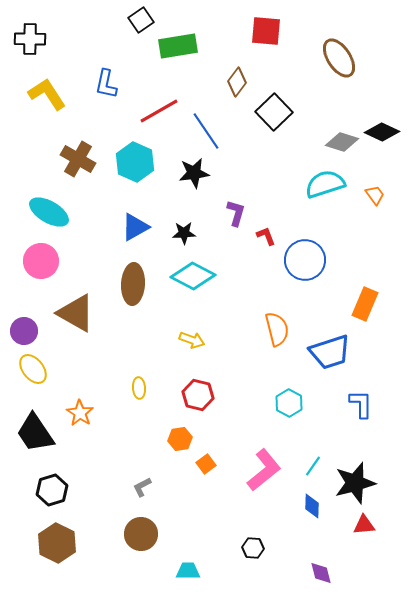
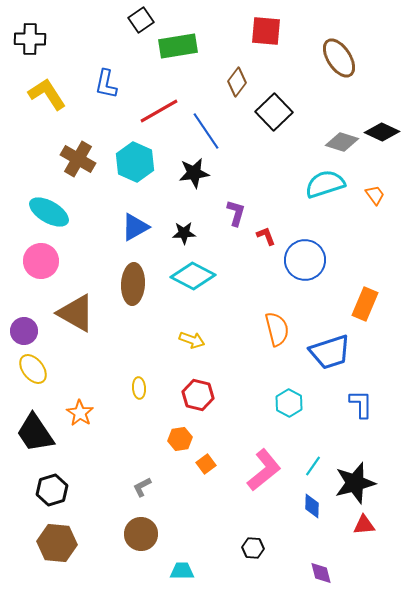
brown hexagon at (57, 543): rotated 21 degrees counterclockwise
cyan trapezoid at (188, 571): moved 6 px left
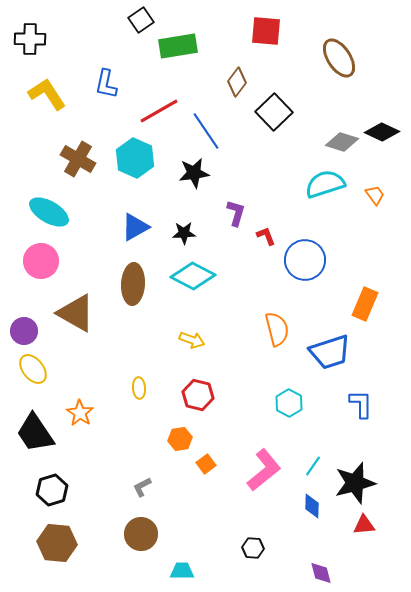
cyan hexagon at (135, 162): moved 4 px up
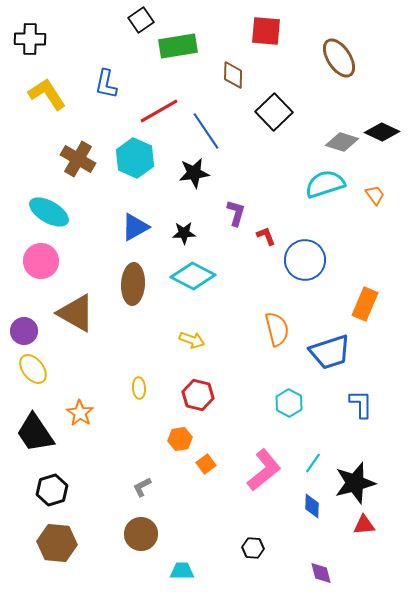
brown diamond at (237, 82): moved 4 px left, 7 px up; rotated 36 degrees counterclockwise
cyan line at (313, 466): moved 3 px up
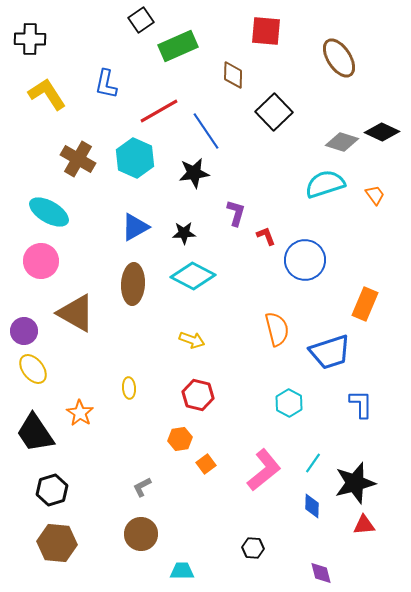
green rectangle at (178, 46): rotated 15 degrees counterclockwise
yellow ellipse at (139, 388): moved 10 px left
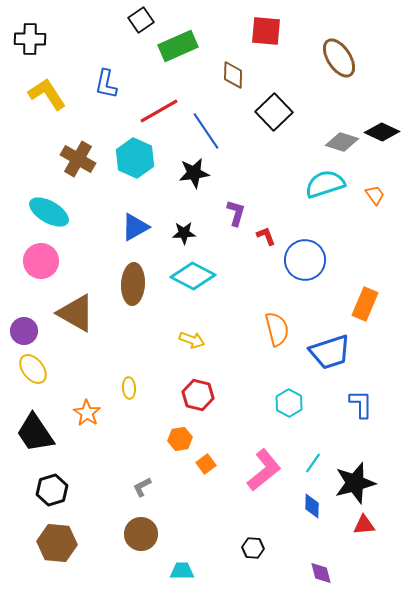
orange star at (80, 413): moved 7 px right
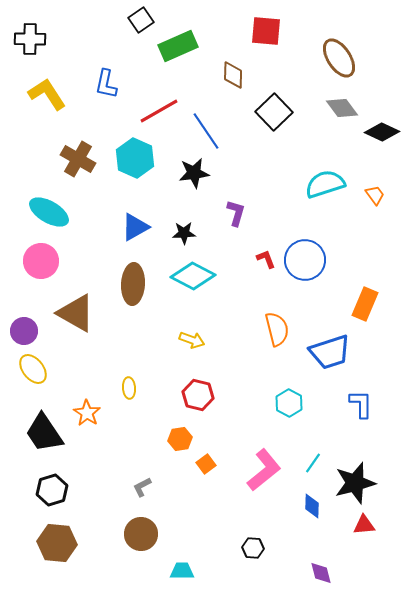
gray diamond at (342, 142): moved 34 px up; rotated 36 degrees clockwise
red L-shape at (266, 236): moved 23 px down
black trapezoid at (35, 433): moved 9 px right
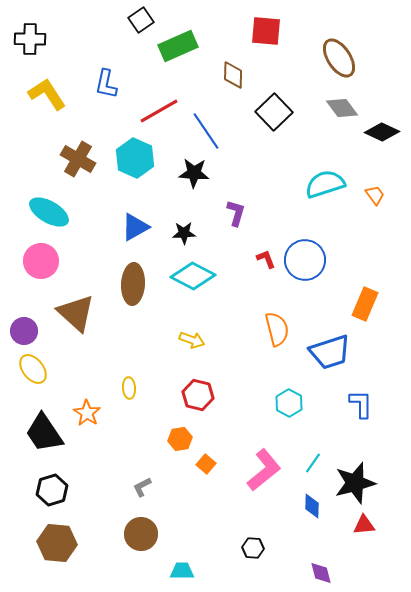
black star at (194, 173): rotated 12 degrees clockwise
brown triangle at (76, 313): rotated 12 degrees clockwise
orange square at (206, 464): rotated 12 degrees counterclockwise
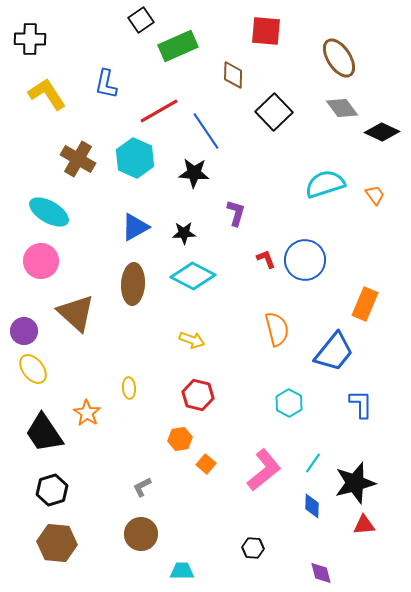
blue trapezoid at (330, 352): moved 4 px right; rotated 33 degrees counterclockwise
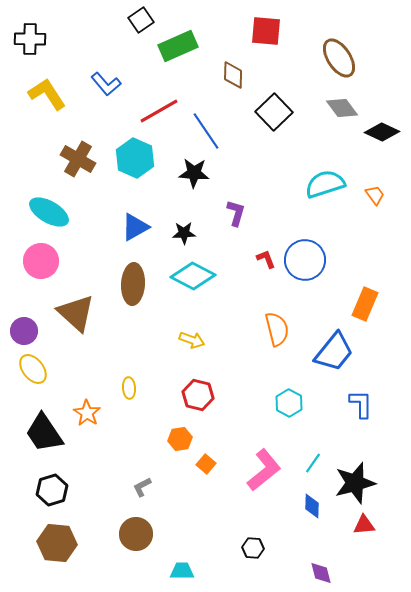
blue L-shape at (106, 84): rotated 52 degrees counterclockwise
brown circle at (141, 534): moved 5 px left
